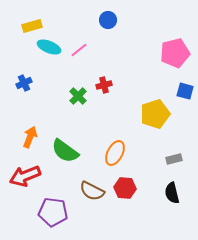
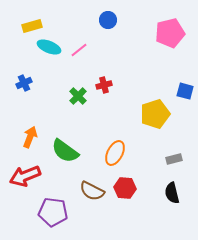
pink pentagon: moved 5 px left, 20 px up
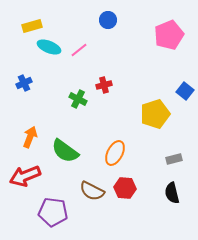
pink pentagon: moved 1 px left, 2 px down; rotated 8 degrees counterclockwise
blue square: rotated 24 degrees clockwise
green cross: moved 3 px down; rotated 18 degrees counterclockwise
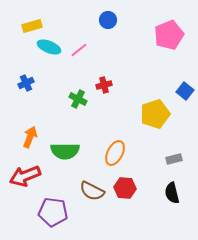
blue cross: moved 2 px right
green semicircle: rotated 36 degrees counterclockwise
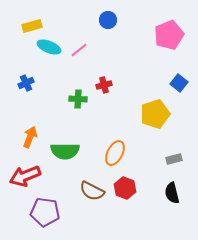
blue square: moved 6 px left, 8 px up
green cross: rotated 24 degrees counterclockwise
red hexagon: rotated 15 degrees clockwise
purple pentagon: moved 8 px left
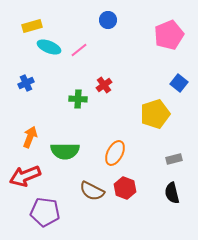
red cross: rotated 21 degrees counterclockwise
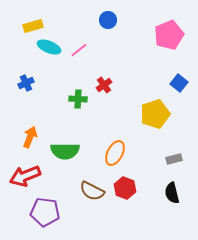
yellow rectangle: moved 1 px right
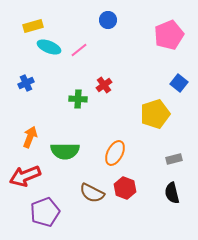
brown semicircle: moved 2 px down
purple pentagon: rotated 28 degrees counterclockwise
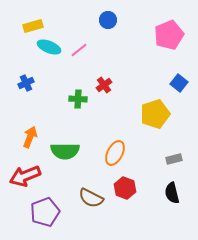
brown semicircle: moved 1 px left, 5 px down
